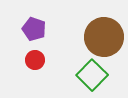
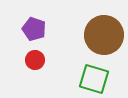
brown circle: moved 2 px up
green square: moved 2 px right, 4 px down; rotated 28 degrees counterclockwise
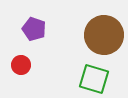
red circle: moved 14 px left, 5 px down
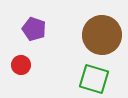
brown circle: moved 2 px left
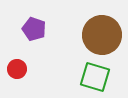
red circle: moved 4 px left, 4 px down
green square: moved 1 px right, 2 px up
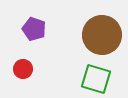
red circle: moved 6 px right
green square: moved 1 px right, 2 px down
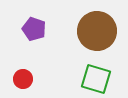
brown circle: moved 5 px left, 4 px up
red circle: moved 10 px down
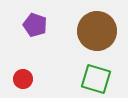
purple pentagon: moved 1 px right, 4 px up
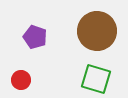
purple pentagon: moved 12 px down
red circle: moved 2 px left, 1 px down
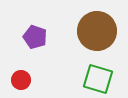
green square: moved 2 px right
